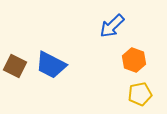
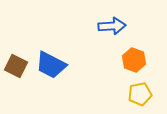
blue arrow: rotated 140 degrees counterclockwise
brown square: moved 1 px right
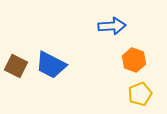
yellow pentagon: rotated 10 degrees counterclockwise
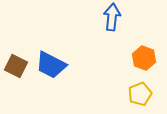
blue arrow: moved 9 px up; rotated 80 degrees counterclockwise
orange hexagon: moved 10 px right, 2 px up
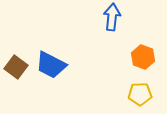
orange hexagon: moved 1 px left, 1 px up
brown square: moved 1 px down; rotated 10 degrees clockwise
yellow pentagon: rotated 20 degrees clockwise
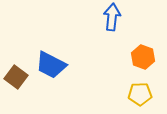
brown square: moved 10 px down
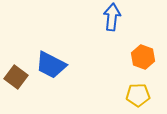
yellow pentagon: moved 2 px left, 1 px down
